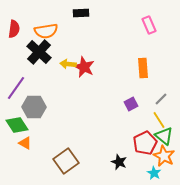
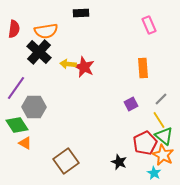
orange star: moved 1 px left, 1 px up
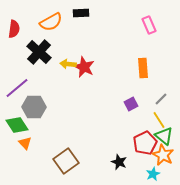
orange semicircle: moved 5 px right, 9 px up; rotated 20 degrees counterclockwise
purple line: moved 1 px right; rotated 15 degrees clockwise
orange triangle: rotated 16 degrees clockwise
cyan star: moved 1 px left, 1 px down; rotated 16 degrees clockwise
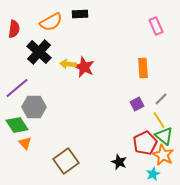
black rectangle: moved 1 px left, 1 px down
pink rectangle: moved 7 px right, 1 px down
purple square: moved 6 px right
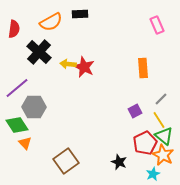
pink rectangle: moved 1 px right, 1 px up
purple square: moved 2 px left, 7 px down
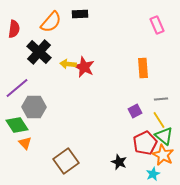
orange semicircle: rotated 20 degrees counterclockwise
gray line: rotated 40 degrees clockwise
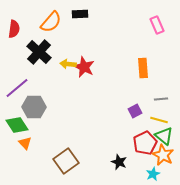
yellow line: rotated 42 degrees counterclockwise
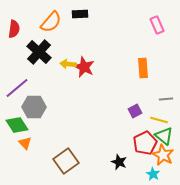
gray line: moved 5 px right
cyan star: rotated 16 degrees counterclockwise
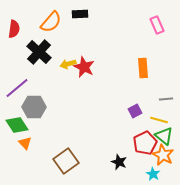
yellow arrow: rotated 21 degrees counterclockwise
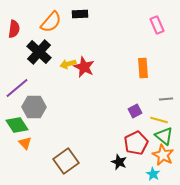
red pentagon: moved 9 px left
